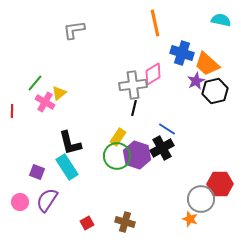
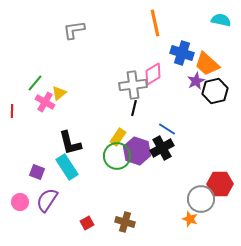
purple hexagon: moved 4 px up
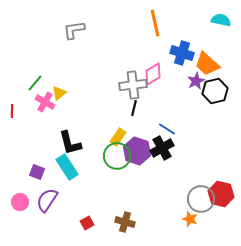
red hexagon: moved 1 px right, 10 px down; rotated 15 degrees clockwise
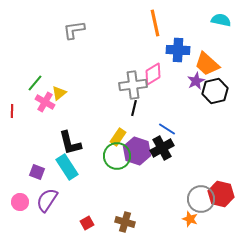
blue cross: moved 4 px left, 3 px up; rotated 15 degrees counterclockwise
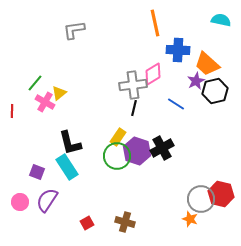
blue line: moved 9 px right, 25 px up
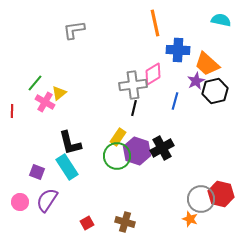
blue line: moved 1 px left, 3 px up; rotated 72 degrees clockwise
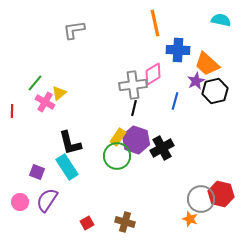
purple hexagon: moved 1 px left, 11 px up
